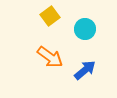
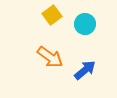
yellow square: moved 2 px right, 1 px up
cyan circle: moved 5 px up
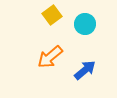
orange arrow: rotated 104 degrees clockwise
